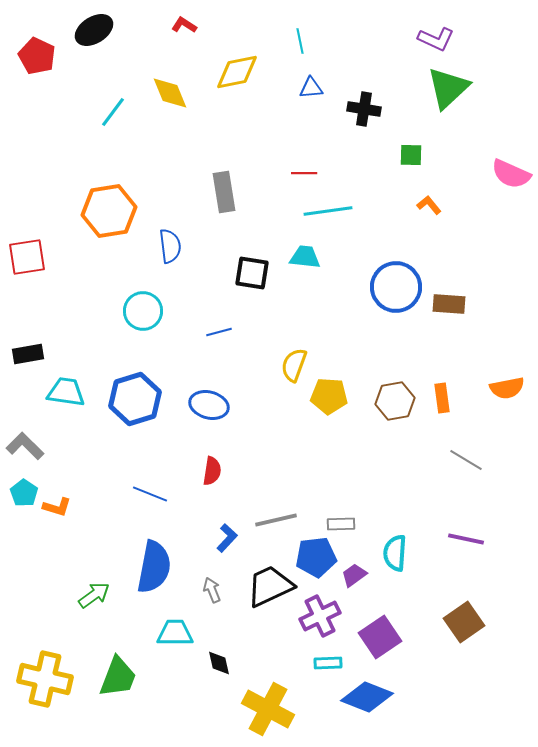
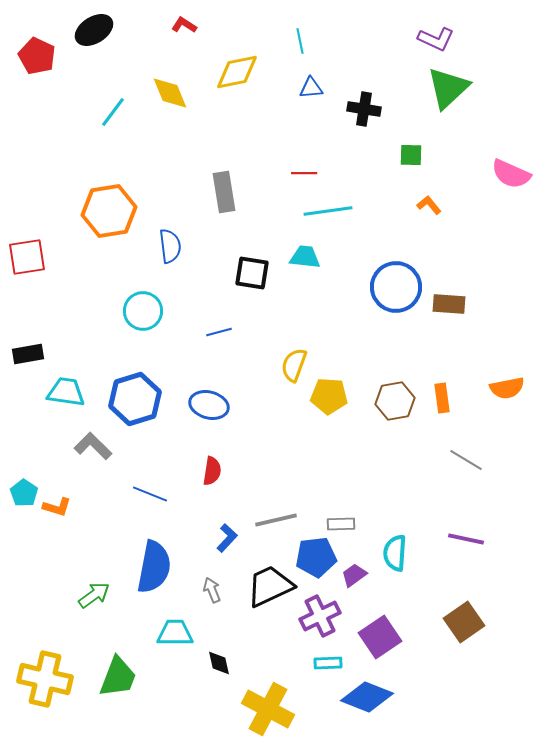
gray L-shape at (25, 446): moved 68 px right
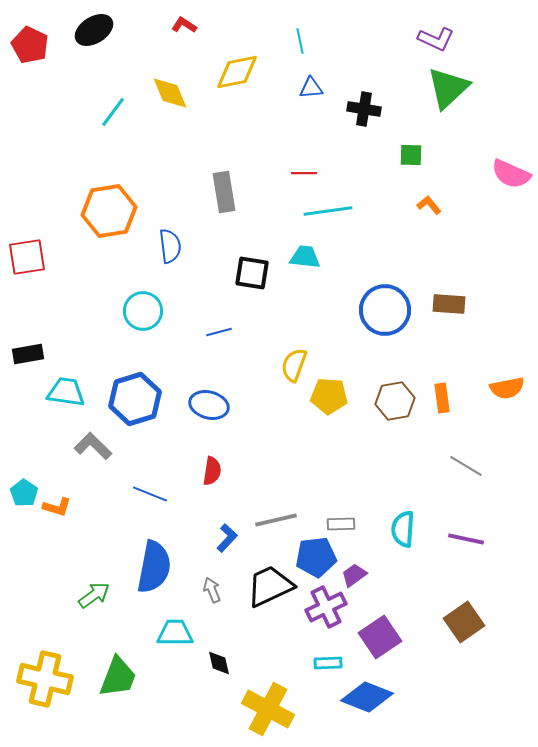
red pentagon at (37, 56): moved 7 px left, 11 px up
blue circle at (396, 287): moved 11 px left, 23 px down
gray line at (466, 460): moved 6 px down
cyan semicircle at (395, 553): moved 8 px right, 24 px up
purple cross at (320, 616): moved 6 px right, 9 px up
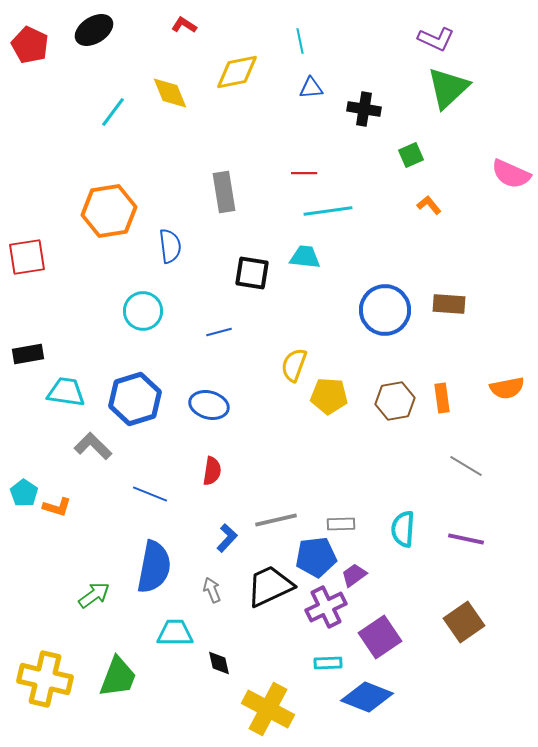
green square at (411, 155): rotated 25 degrees counterclockwise
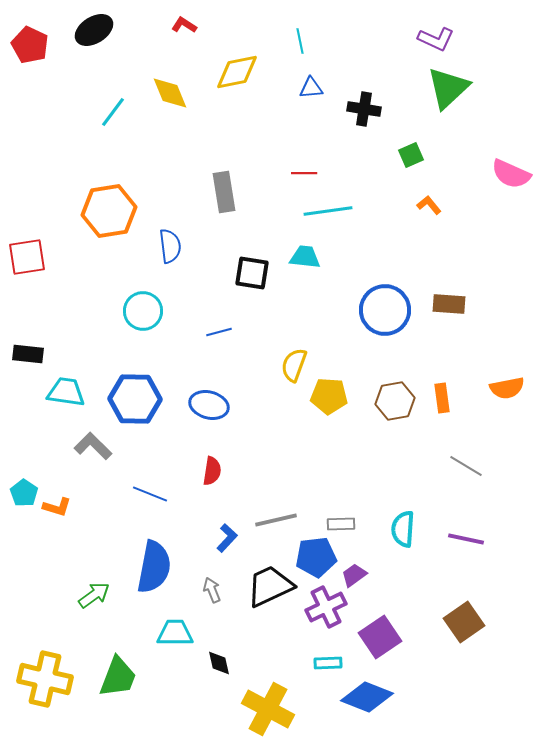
black rectangle at (28, 354): rotated 16 degrees clockwise
blue hexagon at (135, 399): rotated 18 degrees clockwise
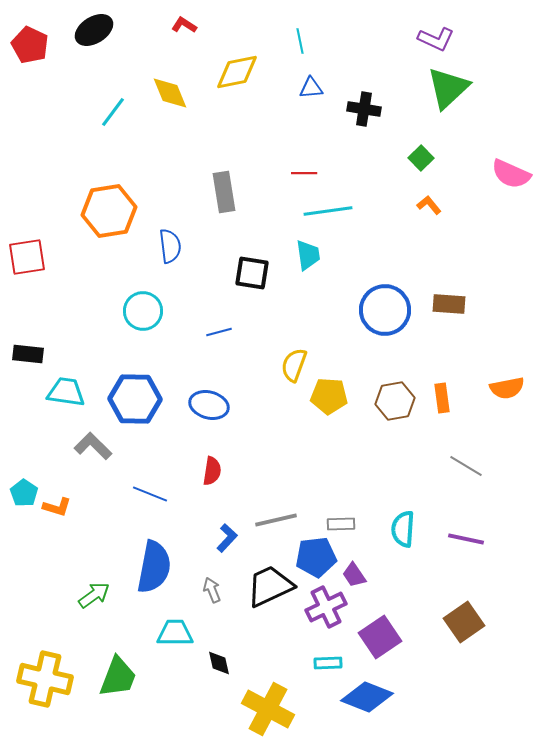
green square at (411, 155): moved 10 px right, 3 px down; rotated 20 degrees counterclockwise
cyan trapezoid at (305, 257): moved 3 px right, 2 px up; rotated 76 degrees clockwise
purple trapezoid at (354, 575): rotated 88 degrees counterclockwise
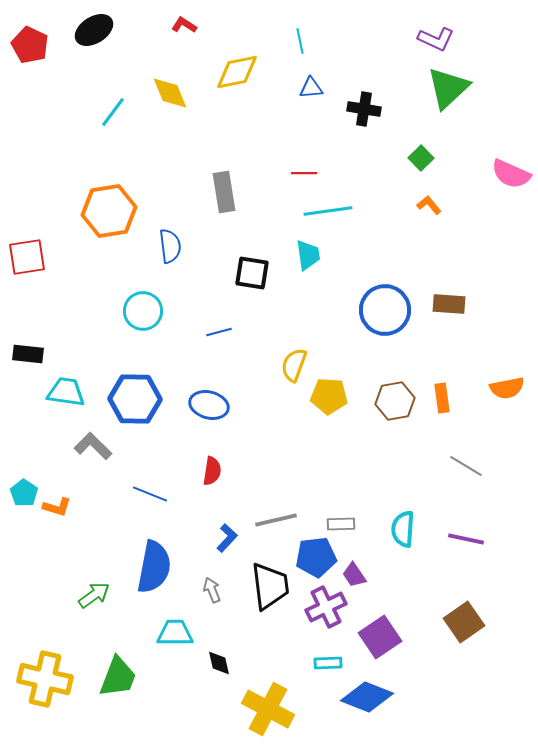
black trapezoid at (270, 586): rotated 108 degrees clockwise
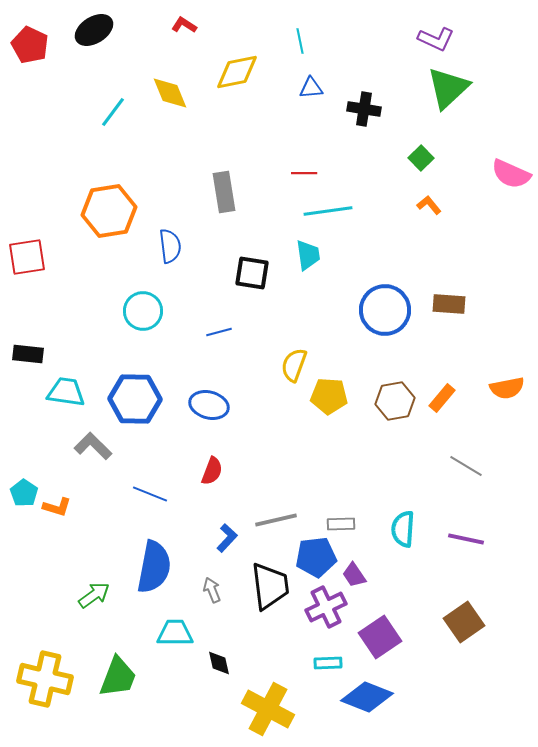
orange rectangle at (442, 398): rotated 48 degrees clockwise
red semicircle at (212, 471): rotated 12 degrees clockwise
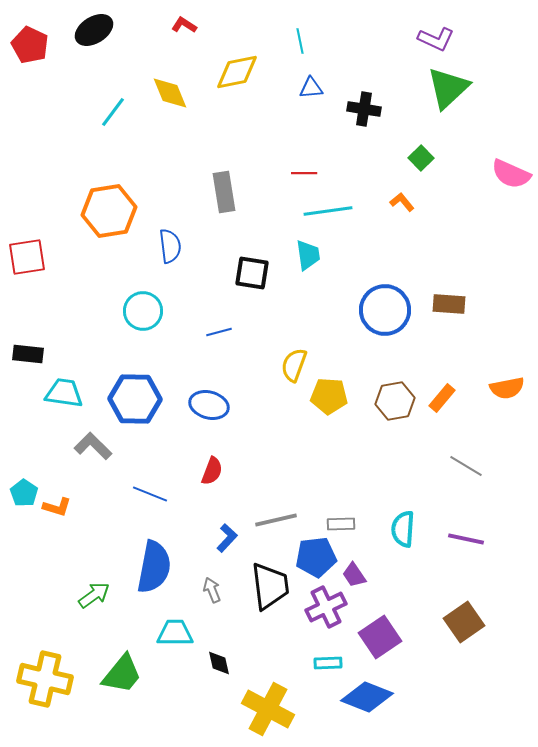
orange L-shape at (429, 205): moved 27 px left, 3 px up
cyan trapezoid at (66, 392): moved 2 px left, 1 px down
green trapezoid at (118, 677): moved 4 px right, 3 px up; rotated 18 degrees clockwise
